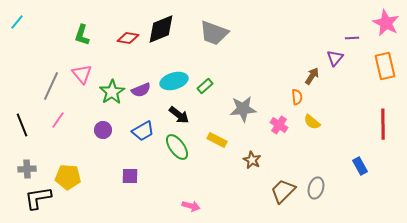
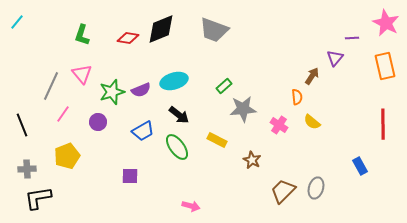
gray trapezoid: moved 3 px up
green rectangle: moved 19 px right
green star: rotated 15 degrees clockwise
pink line: moved 5 px right, 6 px up
purple circle: moved 5 px left, 8 px up
yellow pentagon: moved 1 px left, 21 px up; rotated 25 degrees counterclockwise
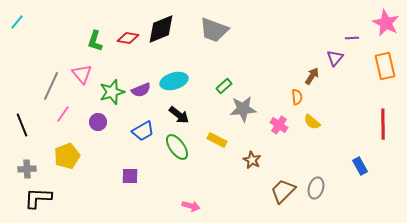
green L-shape: moved 13 px right, 6 px down
black L-shape: rotated 12 degrees clockwise
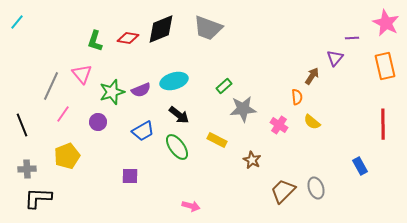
gray trapezoid: moved 6 px left, 2 px up
gray ellipse: rotated 35 degrees counterclockwise
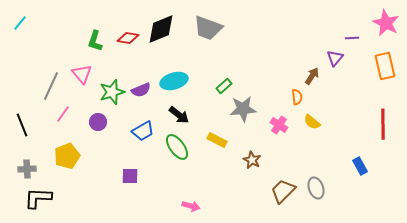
cyan line: moved 3 px right, 1 px down
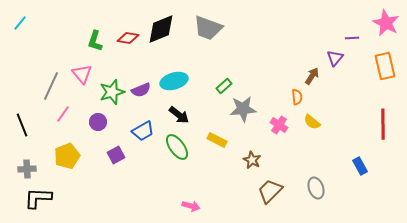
purple square: moved 14 px left, 21 px up; rotated 30 degrees counterclockwise
brown trapezoid: moved 13 px left
